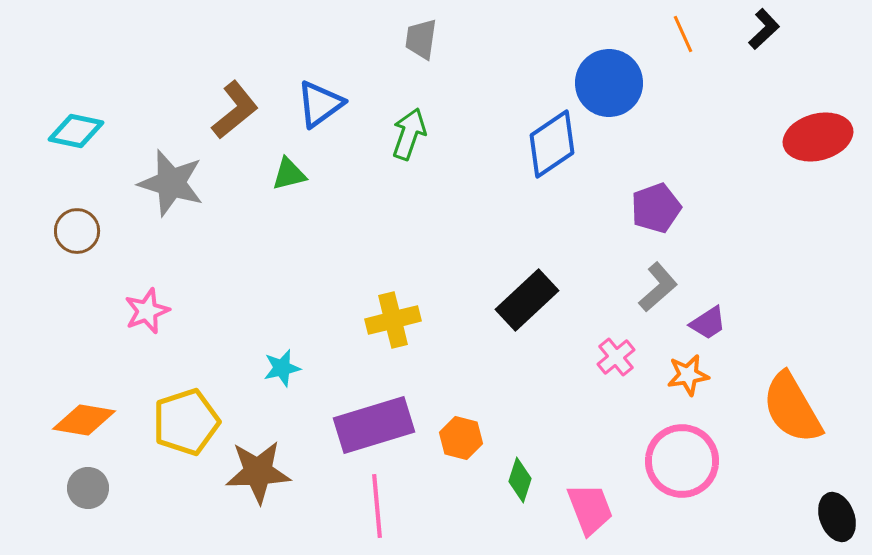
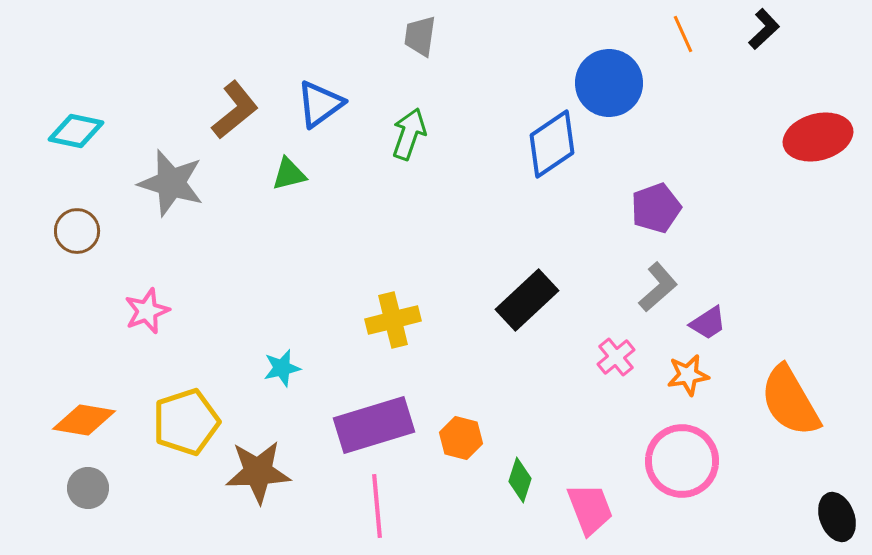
gray trapezoid: moved 1 px left, 3 px up
orange semicircle: moved 2 px left, 7 px up
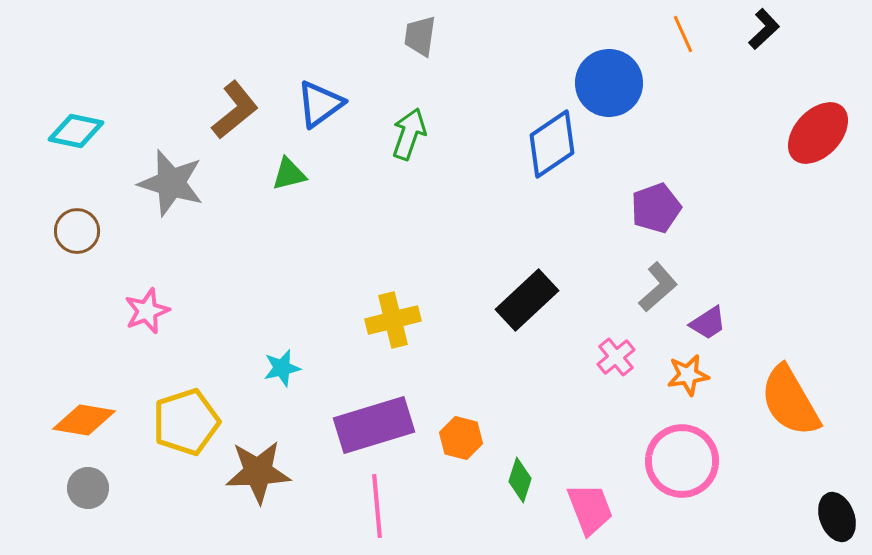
red ellipse: moved 4 px up; rotated 32 degrees counterclockwise
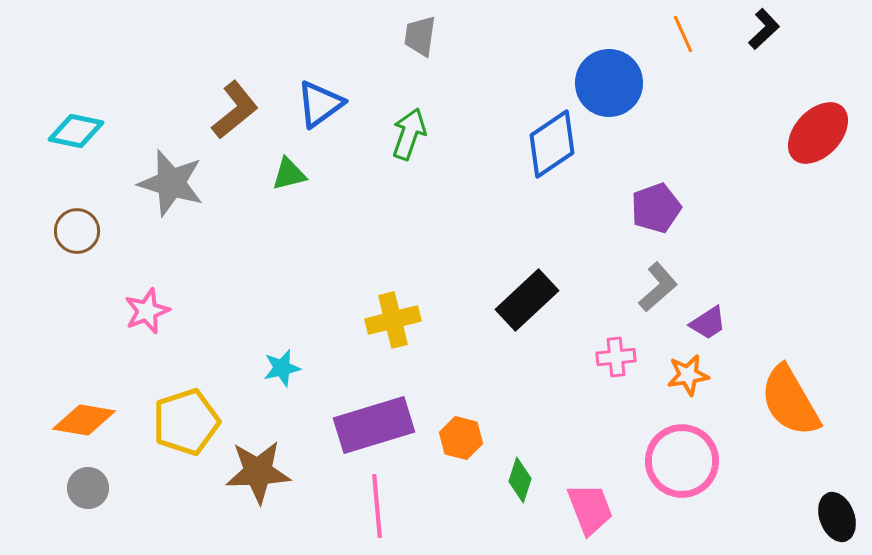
pink cross: rotated 33 degrees clockwise
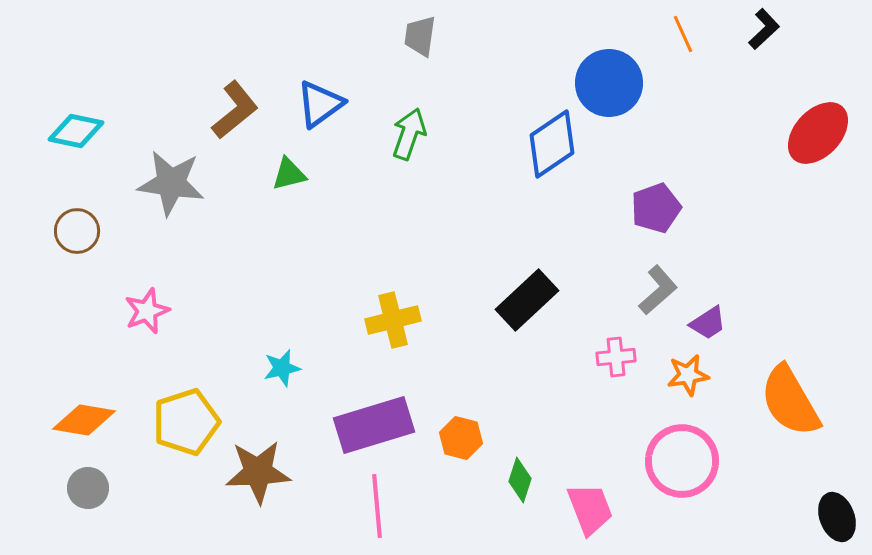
gray star: rotated 8 degrees counterclockwise
gray L-shape: moved 3 px down
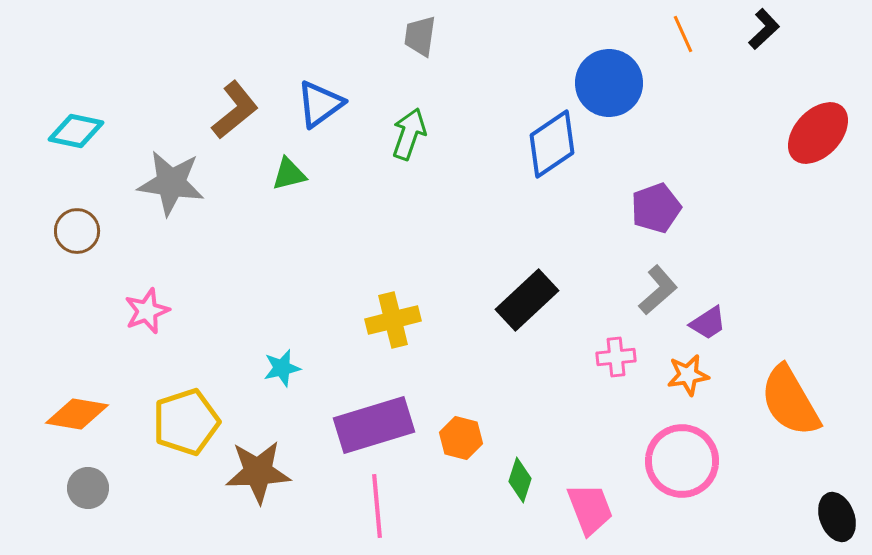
orange diamond: moved 7 px left, 6 px up
